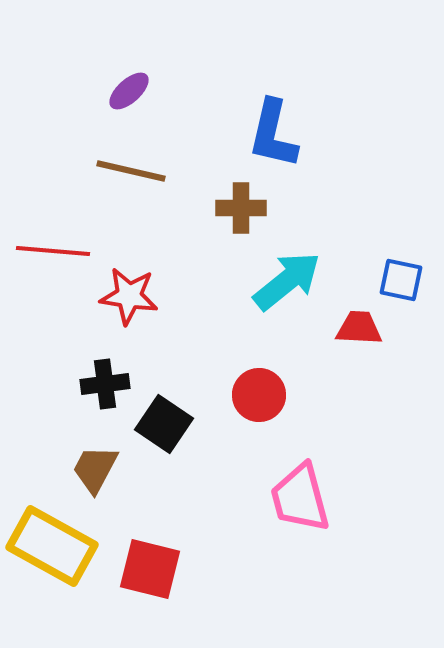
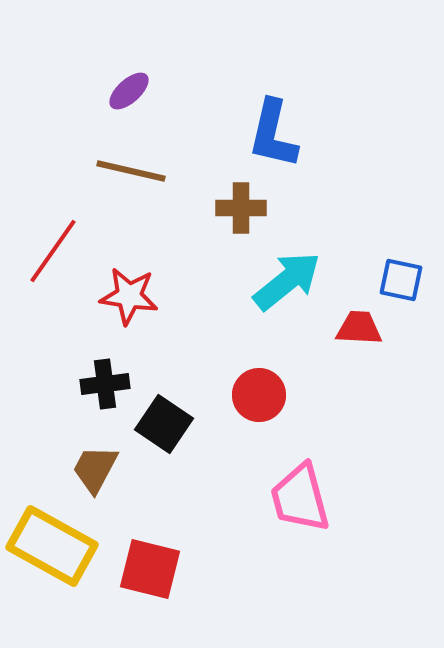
red line: rotated 60 degrees counterclockwise
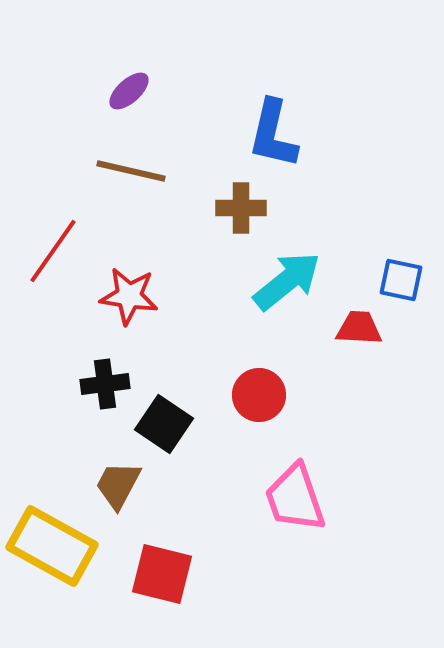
brown trapezoid: moved 23 px right, 16 px down
pink trapezoid: moved 5 px left; rotated 4 degrees counterclockwise
red square: moved 12 px right, 5 px down
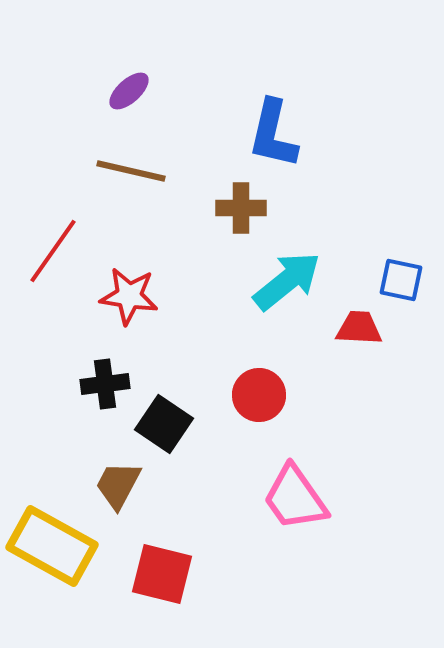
pink trapezoid: rotated 16 degrees counterclockwise
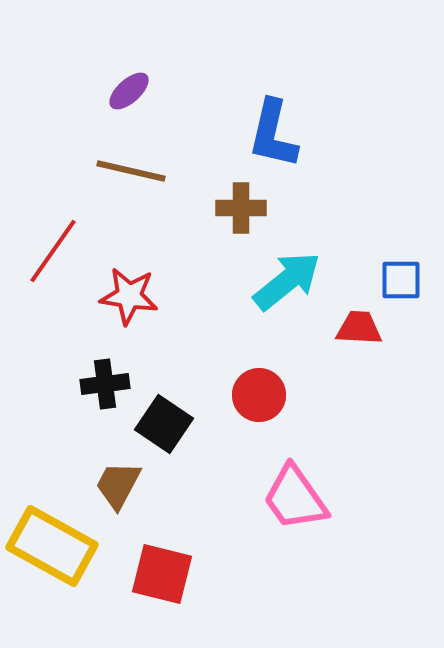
blue square: rotated 12 degrees counterclockwise
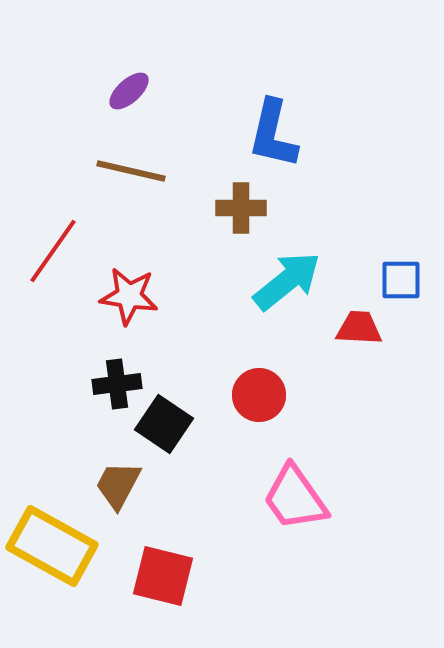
black cross: moved 12 px right
red square: moved 1 px right, 2 px down
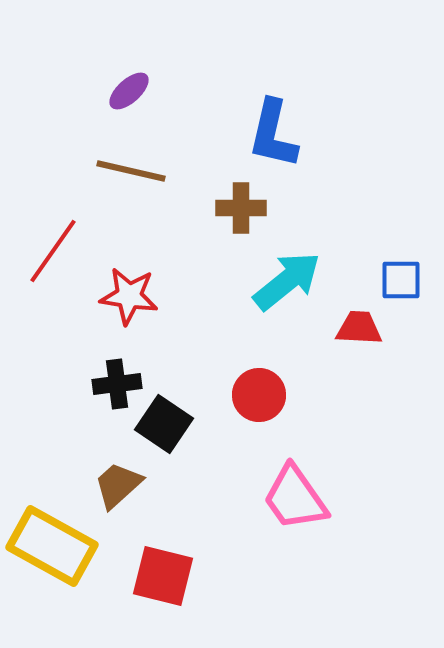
brown trapezoid: rotated 20 degrees clockwise
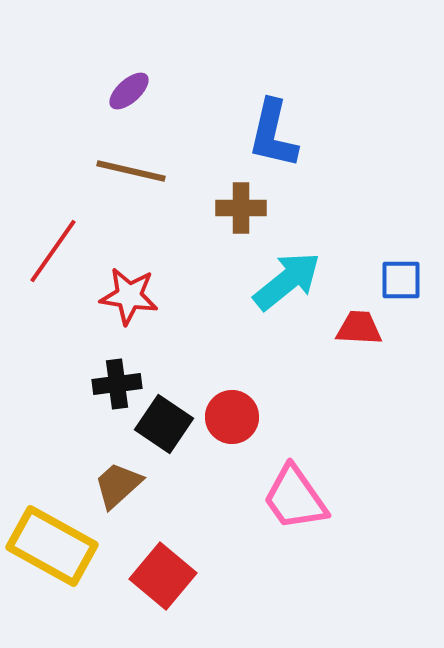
red circle: moved 27 px left, 22 px down
red square: rotated 26 degrees clockwise
